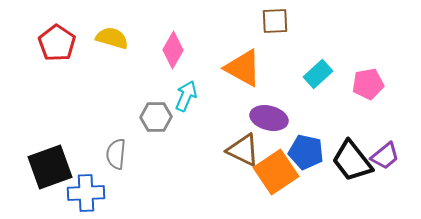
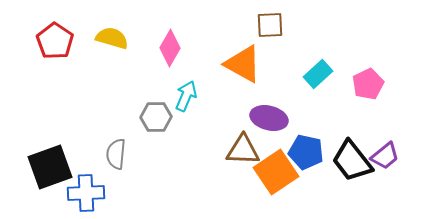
brown square: moved 5 px left, 4 px down
red pentagon: moved 2 px left, 2 px up
pink diamond: moved 3 px left, 2 px up
orange triangle: moved 4 px up
pink pentagon: rotated 16 degrees counterclockwise
brown triangle: rotated 24 degrees counterclockwise
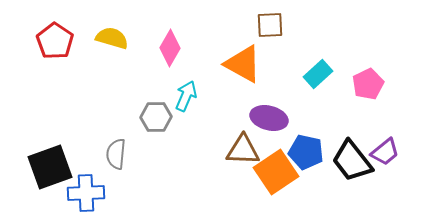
purple trapezoid: moved 4 px up
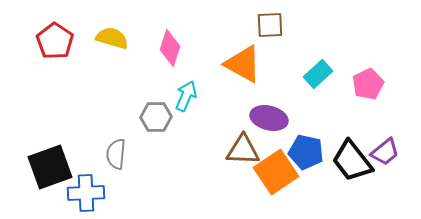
pink diamond: rotated 12 degrees counterclockwise
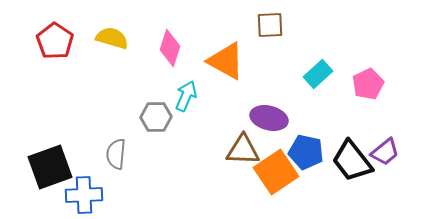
orange triangle: moved 17 px left, 3 px up
blue cross: moved 2 px left, 2 px down
